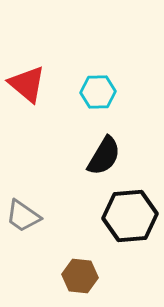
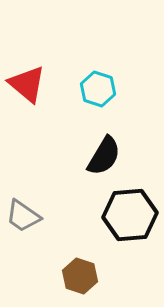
cyan hexagon: moved 3 px up; rotated 20 degrees clockwise
black hexagon: moved 1 px up
brown hexagon: rotated 12 degrees clockwise
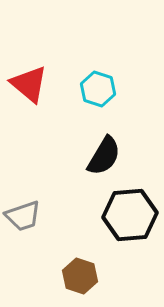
red triangle: moved 2 px right
gray trapezoid: rotated 54 degrees counterclockwise
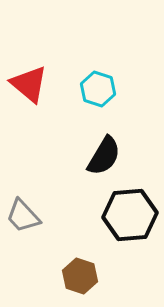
gray trapezoid: rotated 66 degrees clockwise
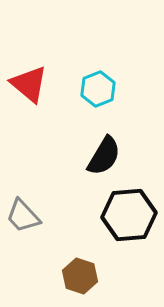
cyan hexagon: rotated 20 degrees clockwise
black hexagon: moved 1 px left
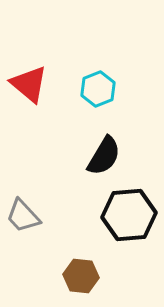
brown hexagon: moved 1 px right; rotated 12 degrees counterclockwise
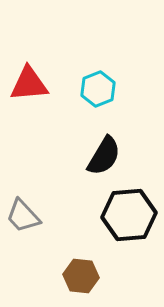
red triangle: rotated 45 degrees counterclockwise
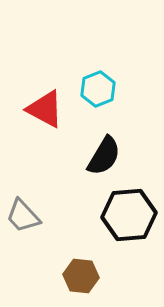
red triangle: moved 16 px right, 25 px down; rotated 33 degrees clockwise
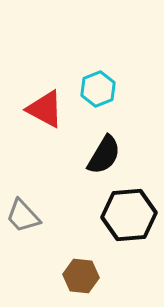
black semicircle: moved 1 px up
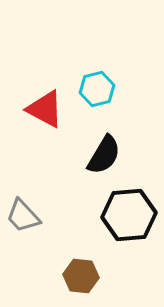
cyan hexagon: moved 1 px left; rotated 8 degrees clockwise
